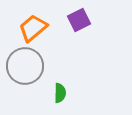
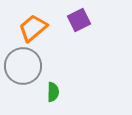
gray circle: moved 2 px left
green semicircle: moved 7 px left, 1 px up
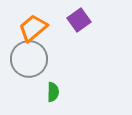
purple square: rotated 10 degrees counterclockwise
gray circle: moved 6 px right, 7 px up
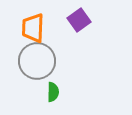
orange trapezoid: rotated 48 degrees counterclockwise
gray circle: moved 8 px right, 2 px down
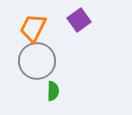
orange trapezoid: rotated 24 degrees clockwise
green semicircle: moved 1 px up
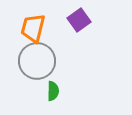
orange trapezoid: rotated 12 degrees counterclockwise
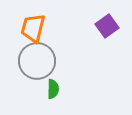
purple square: moved 28 px right, 6 px down
green semicircle: moved 2 px up
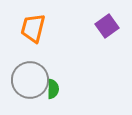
gray circle: moved 7 px left, 19 px down
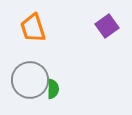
orange trapezoid: rotated 32 degrees counterclockwise
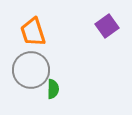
orange trapezoid: moved 4 px down
gray circle: moved 1 px right, 10 px up
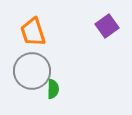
gray circle: moved 1 px right, 1 px down
